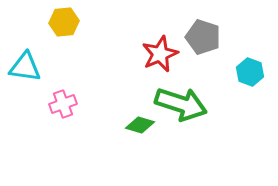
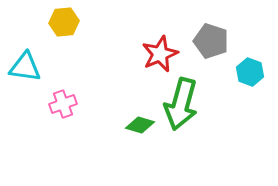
gray pentagon: moved 8 px right, 4 px down
green arrow: rotated 87 degrees clockwise
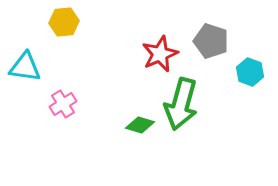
pink cross: rotated 12 degrees counterclockwise
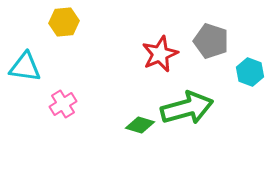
green arrow: moved 6 px right, 4 px down; rotated 120 degrees counterclockwise
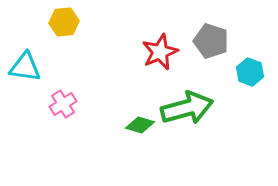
red star: moved 2 px up
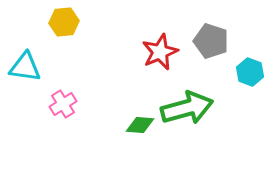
green diamond: rotated 12 degrees counterclockwise
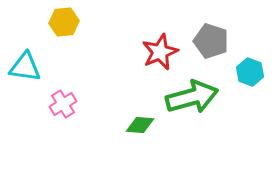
green arrow: moved 5 px right, 11 px up
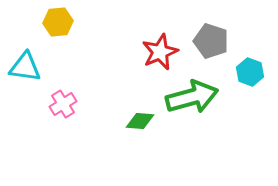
yellow hexagon: moved 6 px left
green diamond: moved 4 px up
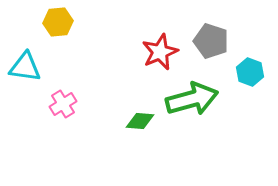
green arrow: moved 2 px down
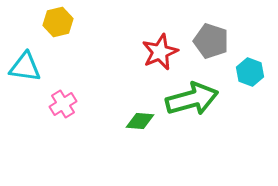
yellow hexagon: rotated 8 degrees counterclockwise
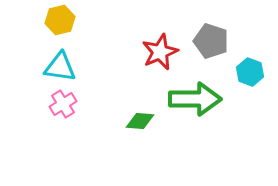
yellow hexagon: moved 2 px right, 2 px up
cyan triangle: moved 35 px right
green arrow: moved 3 px right; rotated 15 degrees clockwise
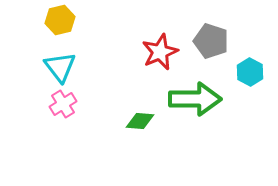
cyan triangle: rotated 44 degrees clockwise
cyan hexagon: rotated 8 degrees clockwise
